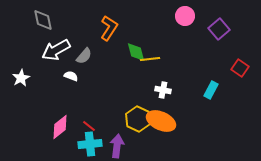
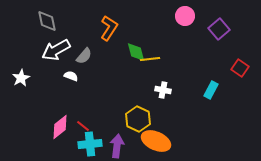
gray diamond: moved 4 px right, 1 px down
orange ellipse: moved 5 px left, 20 px down
red line: moved 6 px left
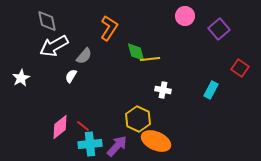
white arrow: moved 2 px left, 4 px up
white semicircle: rotated 80 degrees counterclockwise
purple arrow: rotated 35 degrees clockwise
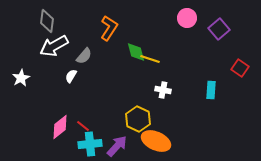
pink circle: moved 2 px right, 2 px down
gray diamond: rotated 20 degrees clockwise
yellow line: rotated 24 degrees clockwise
cyan rectangle: rotated 24 degrees counterclockwise
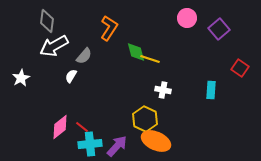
yellow hexagon: moved 7 px right
red line: moved 1 px left, 1 px down
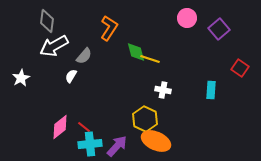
red line: moved 2 px right
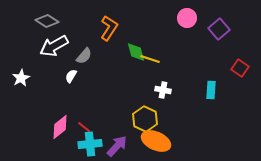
gray diamond: rotated 65 degrees counterclockwise
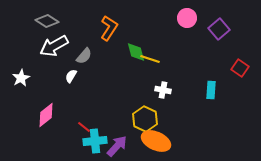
pink diamond: moved 14 px left, 12 px up
cyan cross: moved 5 px right, 3 px up
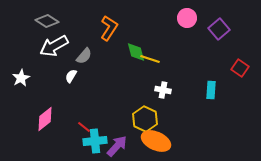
pink diamond: moved 1 px left, 4 px down
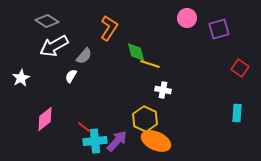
purple square: rotated 25 degrees clockwise
yellow line: moved 5 px down
cyan rectangle: moved 26 px right, 23 px down
purple arrow: moved 5 px up
